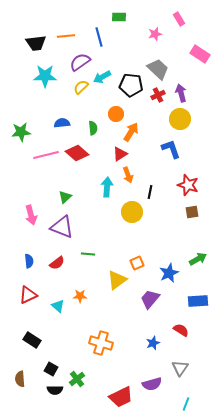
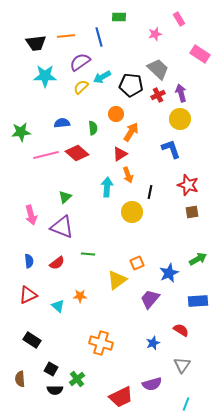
gray triangle at (180, 368): moved 2 px right, 3 px up
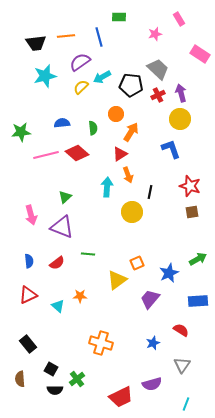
cyan star at (45, 76): rotated 15 degrees counterclockwise
red star at (188, 185): moved 2 px right, 1 px down
black rectangle at (32, 340): moved 4 px left, 4 px down; rotated 18 degrees clockwise
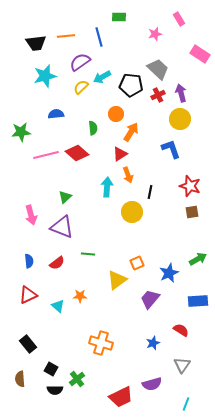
blue semicircle at (62, 123): moved 6 px left, 9 px up
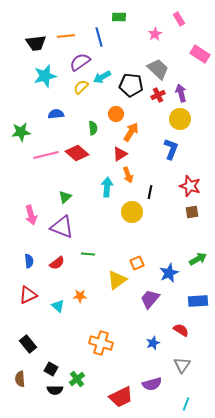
pink star at (155, 34): rotated 16 degrees counterclockwise
blue L-shape at (171, 149): rotated 40 degrees clockwise
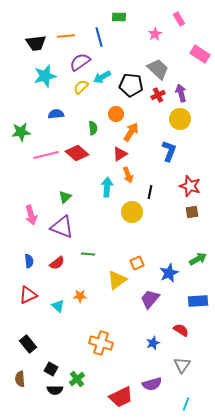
blue L-shape at (171, 149): moved 2 px left, 2 px down
